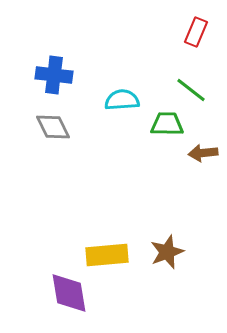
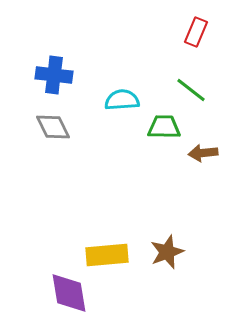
green trapezoid: moved 3 px left, 3 px down
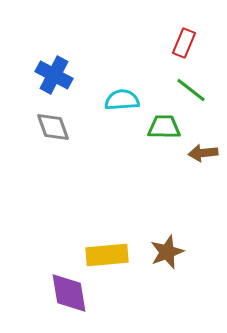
red rectangle: moved 12 px left, 11 px down
blue cross: rotated 21 degrees clockwise
gray diamond: rotated 6 degrees clockwise
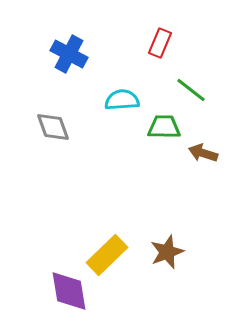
red rectangle: moved 24 px left
blue cross: moved 15 px right, 21 px up
brown arrow: rotated 24 degrees clockwise
yellow rectangle: rotated 39 degrees counterclockwise
purple diamond: moved 2 px up
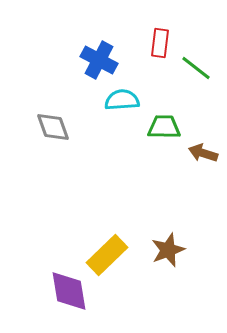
red rectangle: rotated 16 degrees counterclockwise
blue cross: moved 30 px right, 6 px down
green line: moved 5 px right, 22 px up
brown star: moved 1 px right, 2 px up
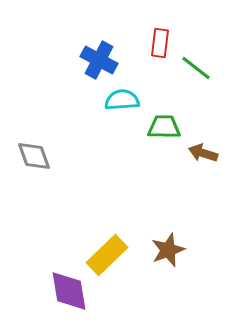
gray diamond: moved 19 px left, 29 px down
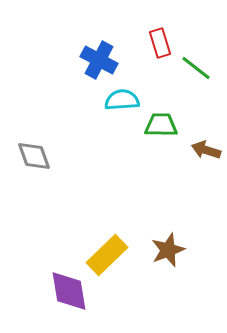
red rectangle: rotated 24 degrees counterclockwise
green trapezoid: moved 3 px left, 2 px up
brown arrow: moved 3 px right, 3 px up
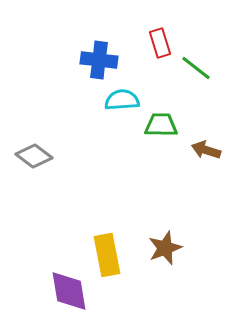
blue cross: rotated 21 degrees counterclockwise
gray diamond: rotated 33 degrees counterclockwise
brown star: moved 3 px left, 2 px up
yellow rectangle: rotated 57 degrees counterclockwise
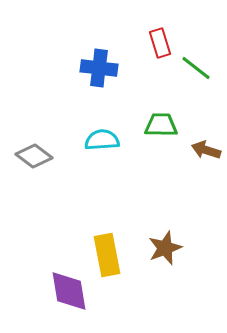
blue cross: moved 8 px down
cyan semicircle: moved 20 px left, 40 px down
